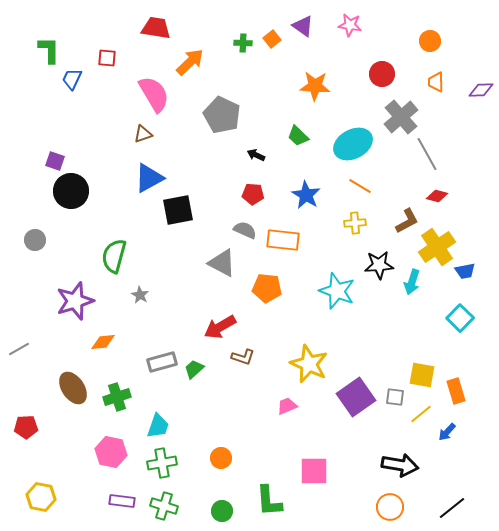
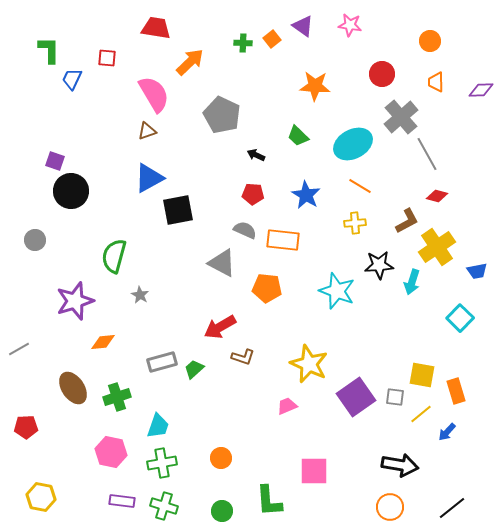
brown triangle at (143, 134): moved 4 px right, 3 px up
blue trapezoid at (465, 271): moved 12 px right
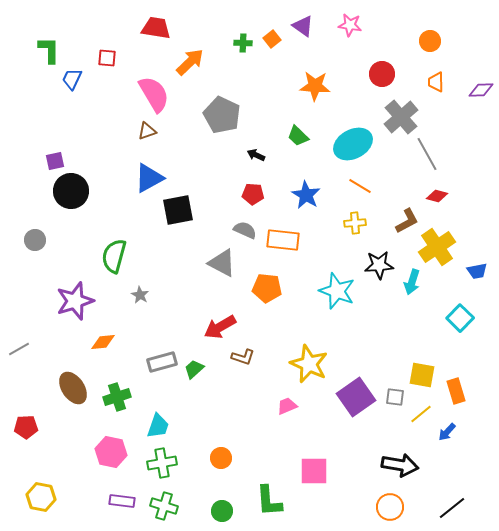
purple square at (55, 161): rotated 30 degrees counterclockwise
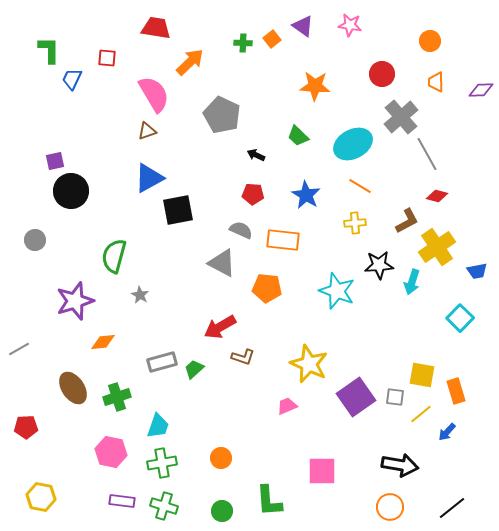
gray semicircle at (245, 230): moved 4 px left
pink square at (314, 471): moved 8 px right
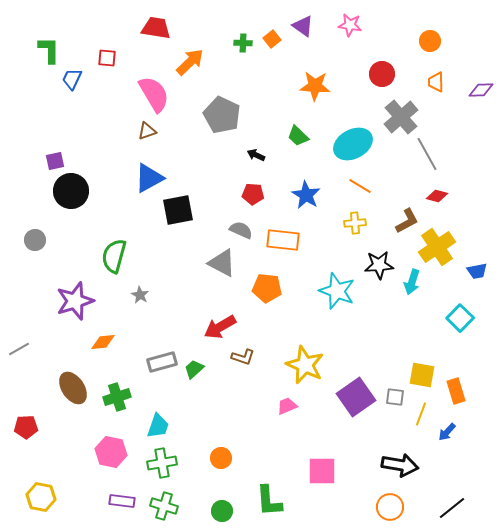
yellow star at (309, 364): moved 4 px left, 1 px down
yellow line at (421, 414): rotated 30 degrees counterclockwise
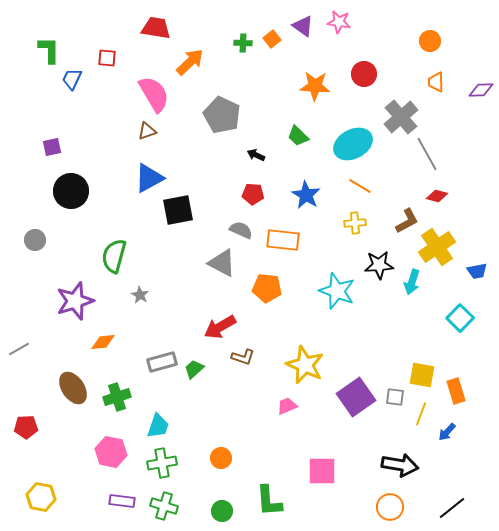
pink star at (350, 25): moved 11 px left, 3 px up
red circle at (382, 74): moved 18 px left
purple square at (55, 161): moved 3 px left, 14 px up
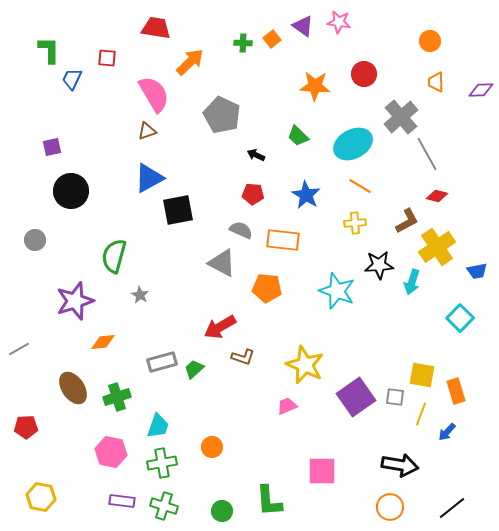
orange circle at (221, 458): moved 9 px left, 11 px up
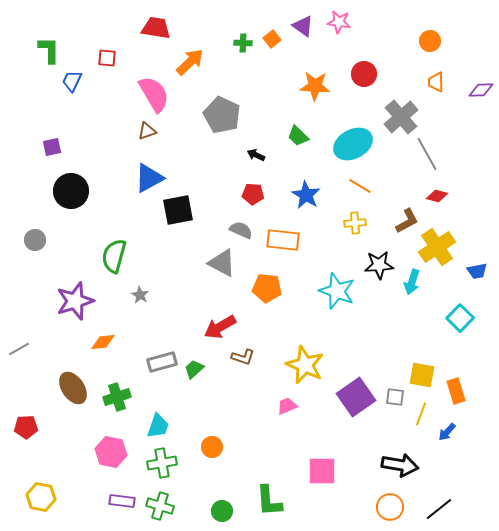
blue trapezoid at (72, 79): moved 2 px down
green cross at (164, 506): moved 4 px left
black line at (452, 508): moved 13 px left, 1 px down
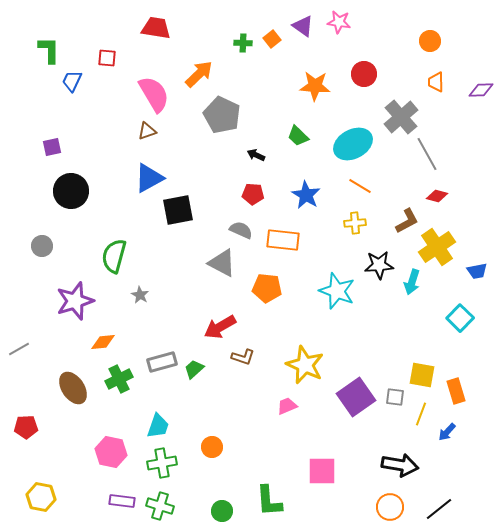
orange arrow at (190, 62): moved 9 px right, 12 px down
gray circle at (35, 240): moved 7 px right, 6 px down
green cross at (117, 397): moved 2 px right, 18 px up; rotated 8 degrees counterclockwise
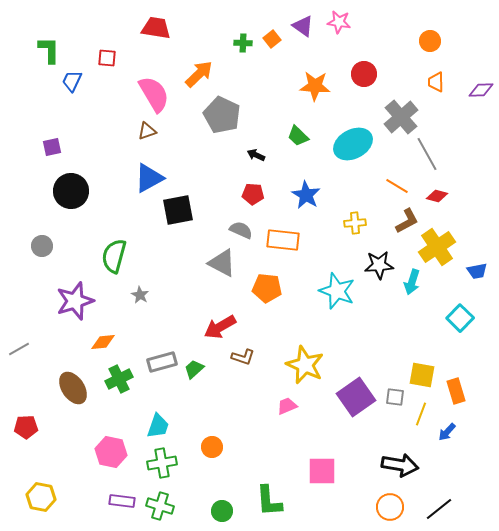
orange line at (360, 186): moved 37 px right
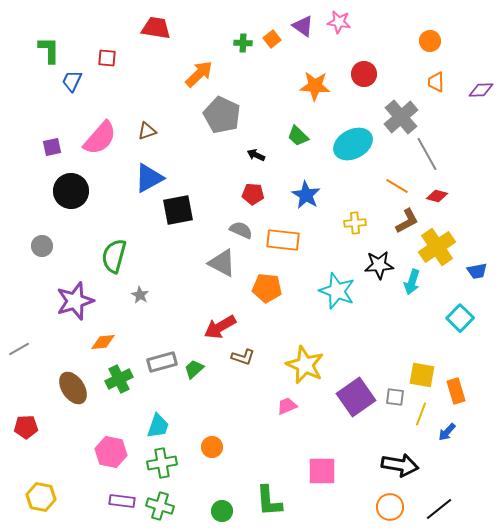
pink semicircle at (154, 94): moved 54 px left, 44 px down; rotated 72 degrees clockwise
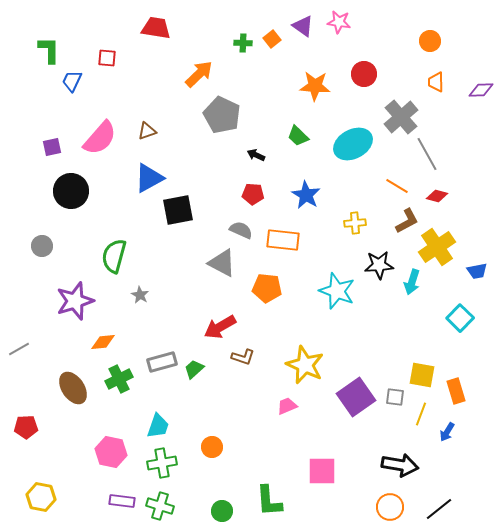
blue arrow at (447, 432): rotated 12 degrees counterclockwise
